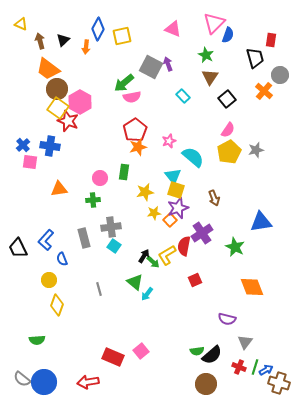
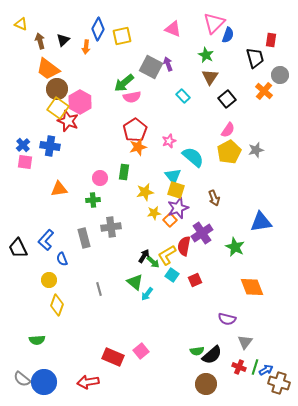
pink square at (30, 162): moved 5 px left
cyan square at (114, 246): moved 58 px right, 29 px down
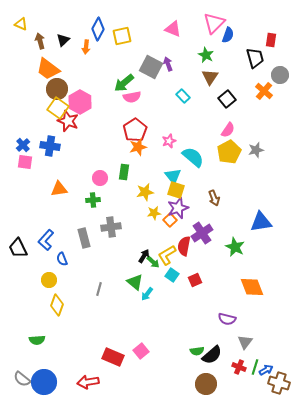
gray line at (99, 289): rotated 32 degrees clockwise
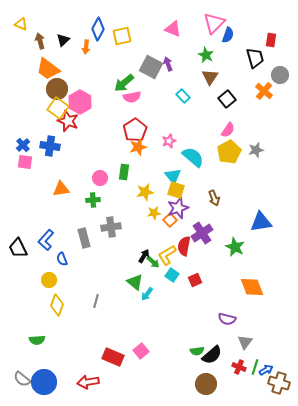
orange triangle at (59, 189): moved 2 px right
gray line at (99, 289): moved 3 px left, 12 px down
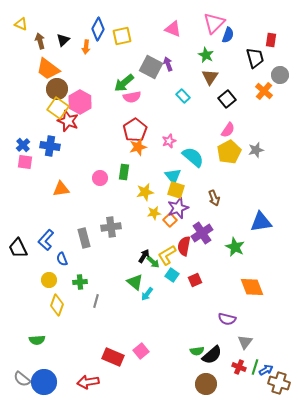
green cross at (93, 200): moved 13 px left, 82 px down
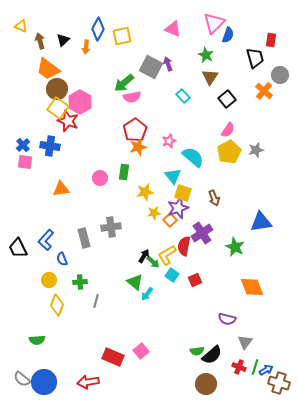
yellow triangle at (21, 24): moved 2 px down
yellow square at (176, 190): moved 7 px right, 3 px down
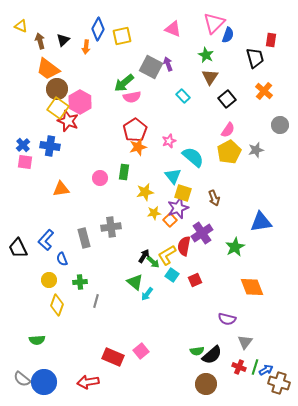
gray circle at (280, 75): moved 50 px down
green star at (235, 247): rotated 18 degrees clockwise
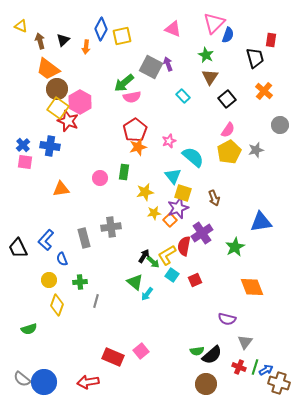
blue diamond at (98, 29): moved 3 px right
green semicircle at (37, 340): moved 8 px left, 11 px up; rotated 14 degrees counterclockwise
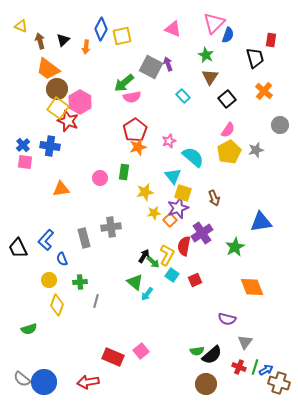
yellow L-shape at (167, 255): rotated 150 degrees clockwise
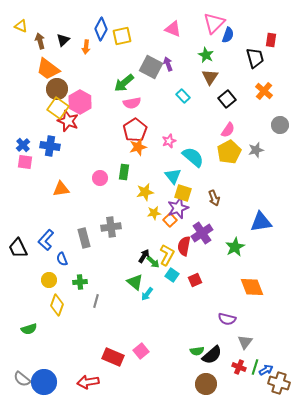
pink semicircle at (132, 97): moved 6 px down
